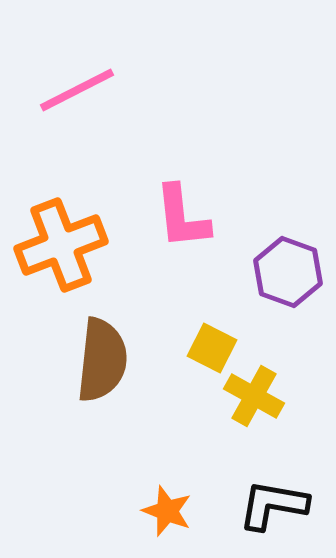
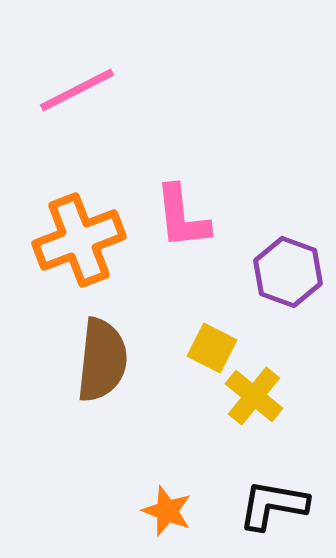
orange cross: moved 18 px right, 5 px up
yellow cross: rotated 10 degrees clockwise
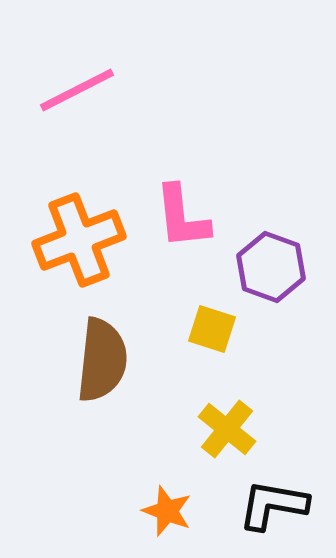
purple hexagon: moved 17 px left, 5 px up
yellow square: moved 19 px up; rotated 9 degrees counterclockwise
yellow cross: moved 27 px left, 33 px down
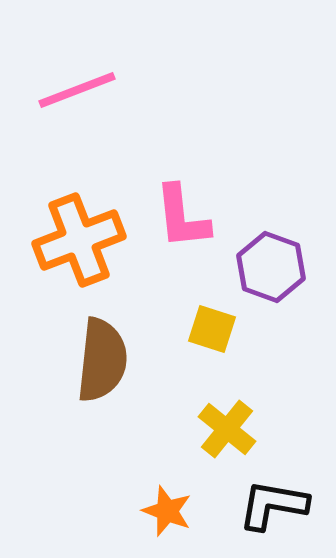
pink line: rotated 6 degrees clockwise
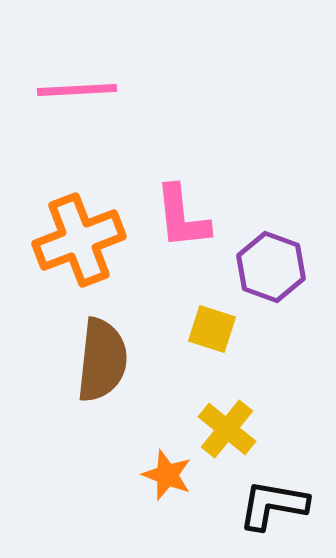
pink line: rotated 18 degrees clockwise
orange star: moved 36 px up
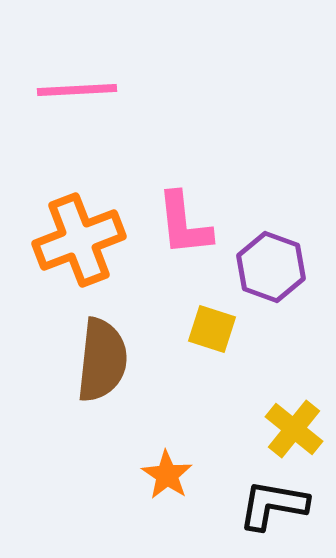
pink L-shape: moved 2 px right, 7 px down
yellow cross: moved 67 px right
orange star: rotated 12 degrees clockwise
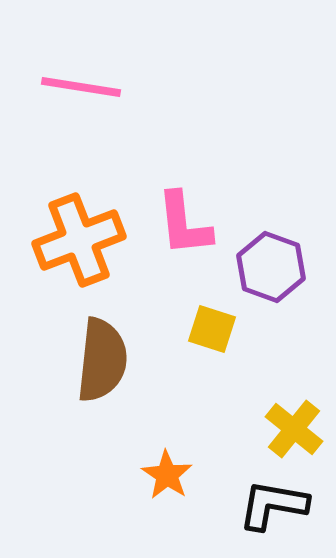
pink line: moved 4 px right, 3 px up; rotated 12 degrees clockwise
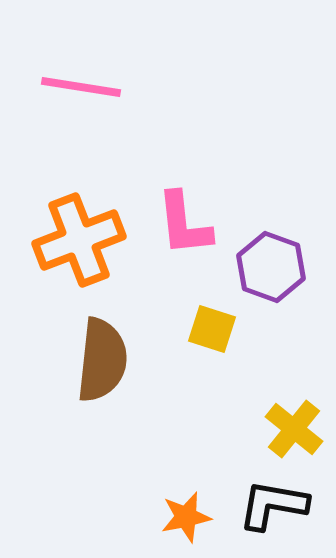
orange star: moved 19 px right, 42 px down; rotated 27 degrees clockwise
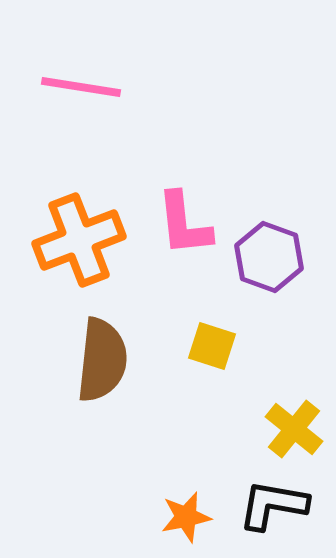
purple hexagon: moved 2 px left, 10 px up
yellow square: moved 17 px down
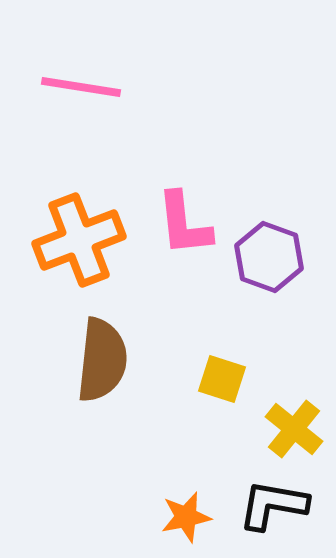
yellow square: moved 10 px right, 33 px down
